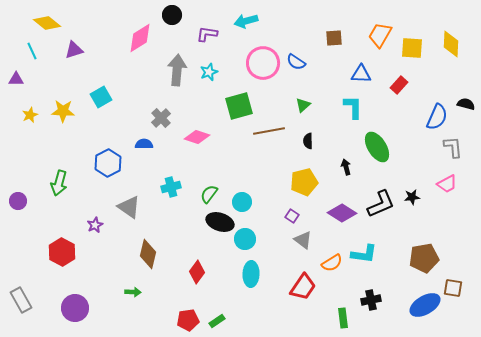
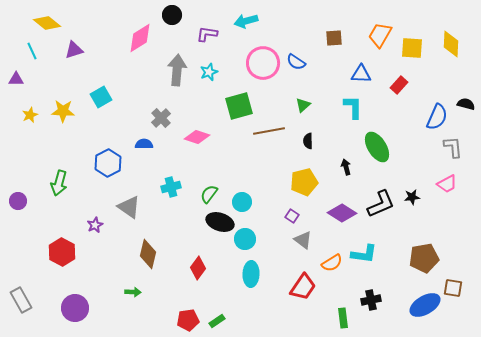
red diamond at (197, 272): moved 1 px right, 4 px up
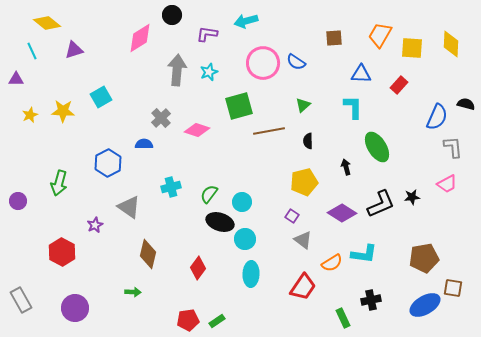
pink diamond at (197, 137): moved 7 px up
green rectangle at (343, 318): rotated 18 degrees counterclockwise
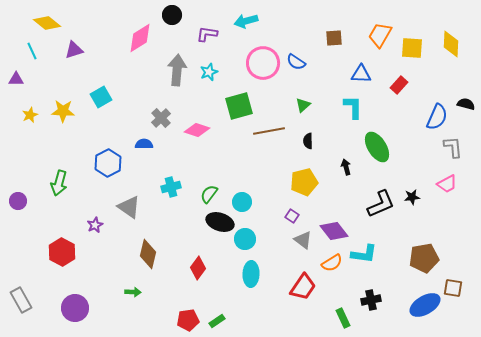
purple diamond at (342, 213): moved 8 px left, 18 px down; rotated 20 degrees clockwise
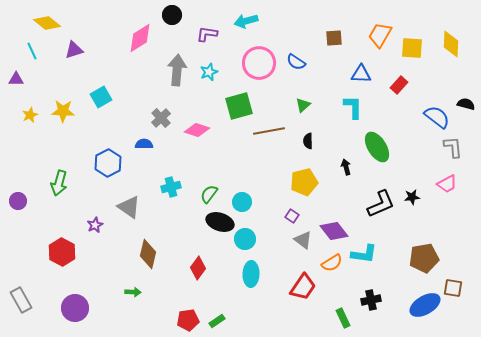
pink circle at (263, 63): moved 4 px left
blue semicircle at (437, 117): rotated 76 degrees counterclockwise
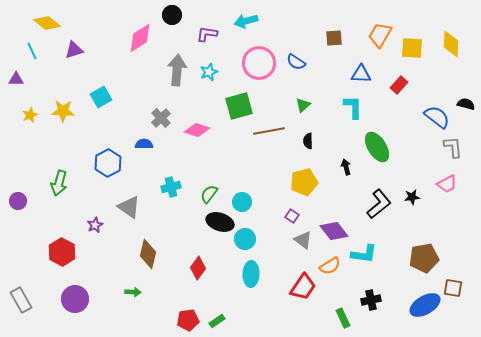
black L-shape at (381, 204): moved 2 px left; rotated 16 degrees counterclockwise
orange semicircle at (332, 263): moved 2 px left, 3 px down
purple circle at (75, 308): moved 9 px up
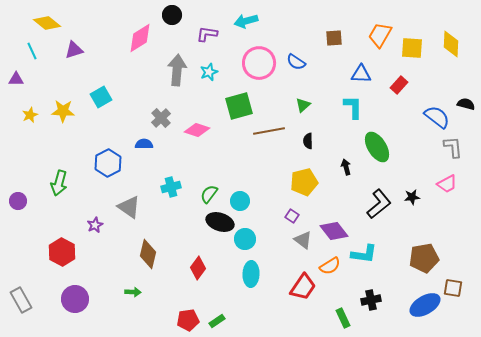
cyan circle at (242, 202): moved 2 px left, 1 px up
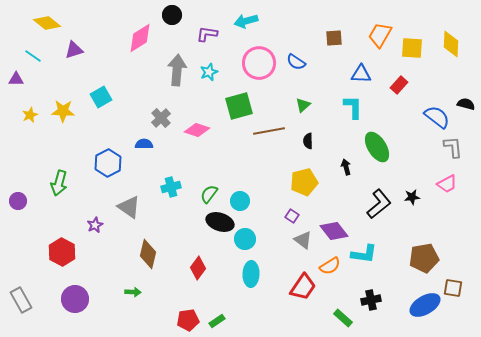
cyan line at (32, 51): moved 1 px right, 5 px down; rotated 30 degrees counterclockwise
green rectangle at (343, 318): rotated 24 degrees counterclockwise
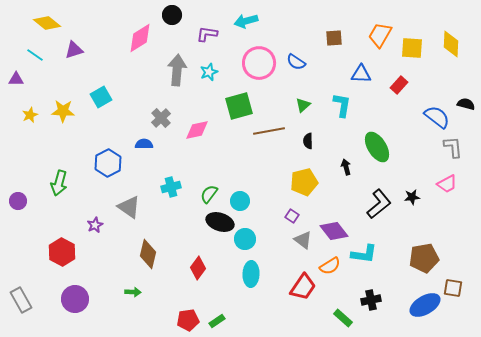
cyan line at (33, 56): moved 2 px right, 1 px up
cyan L-shape at (353, 107): moved 11 px left, 2 px up; rotated 10 degrees clockwise
pink diamond at (197, 130): rotated 30 degrees counterclockwise
